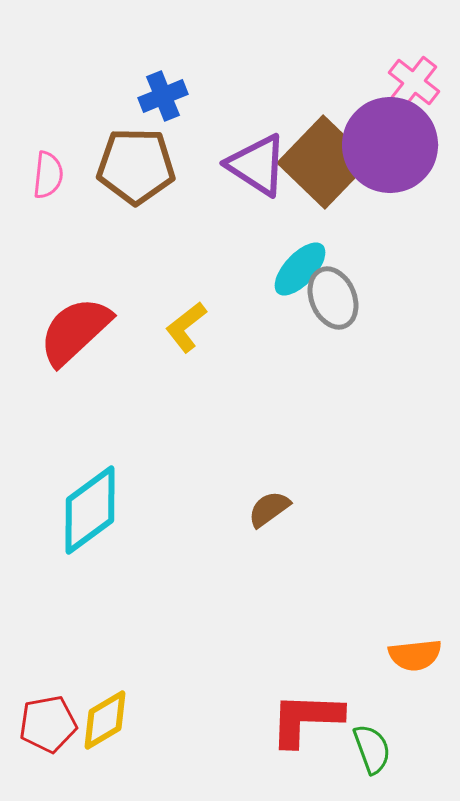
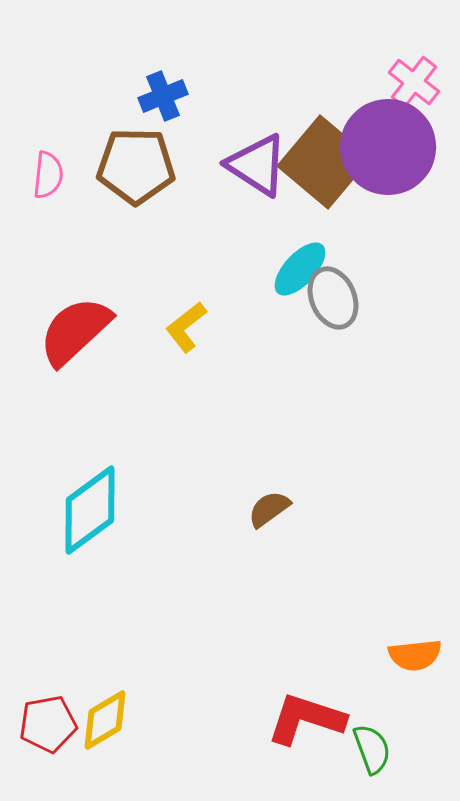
purple circle: moved 2 px left, 2 px down
brown square: rotated 4 degrees counterclockwise
red L-shape: rotated 16 degrees clockwise
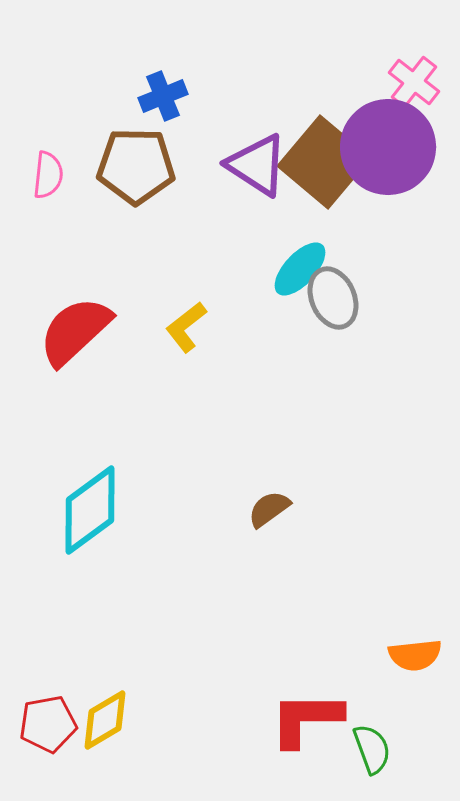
red L-shape: rotated 18 degrees counterclockwise
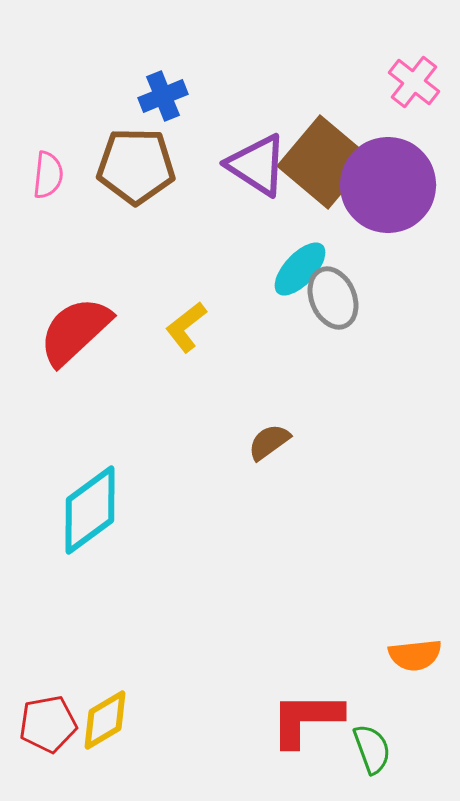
purple circle: moved 38 px down
brown semicircle: moved 67 px up
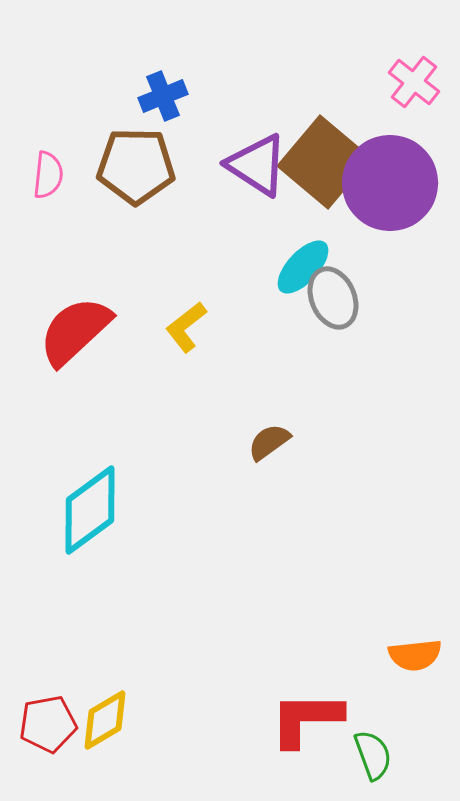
purple circle: moved 2 px right, 2 px up
cyan ellipse: moved 3 px right, 2 px up
green semicircle: moved 1 px right, 6 px down
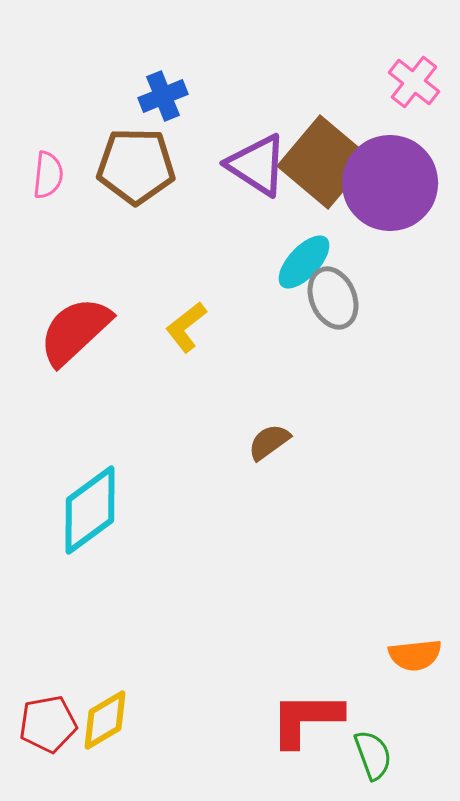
cyan ellipse: moved 1 px right, 5 px up
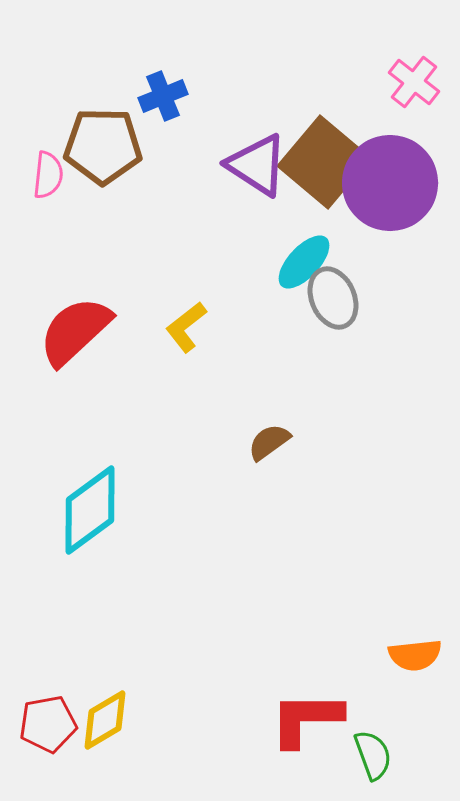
brown pentagon: moved 33 px left, 20 px up
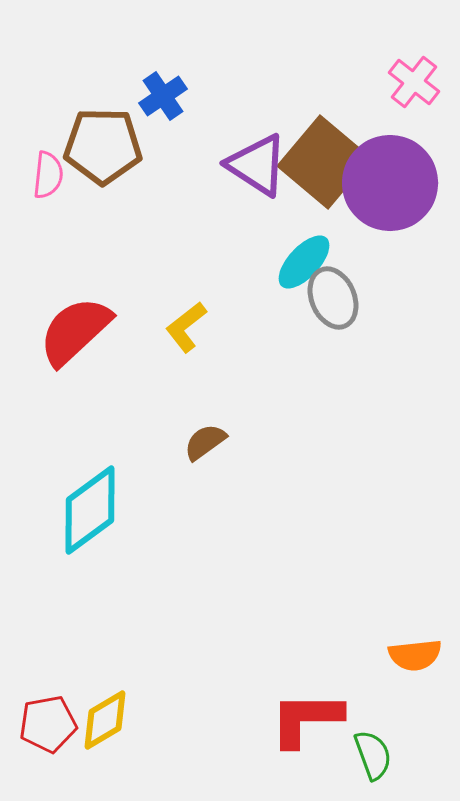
blue cross: rotated 12 degrees counterclockwise
brown semicircle: moved 64 px left
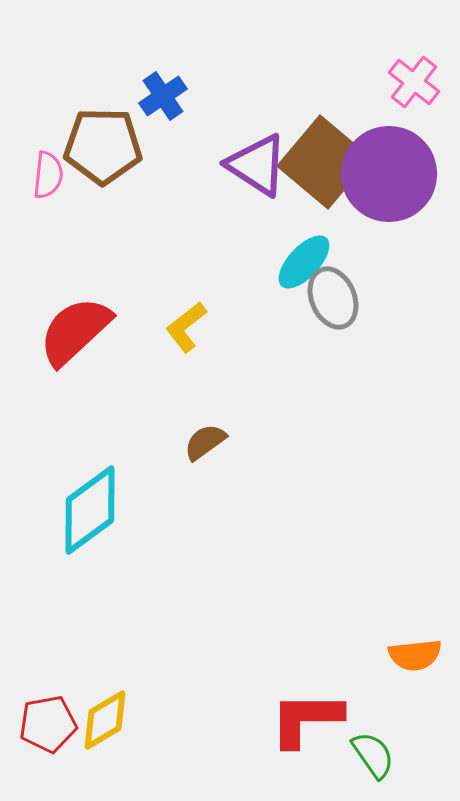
purple circle: moved 1 px left, 9 px up
green semicircle: rotated 15 degrees counterclockwise
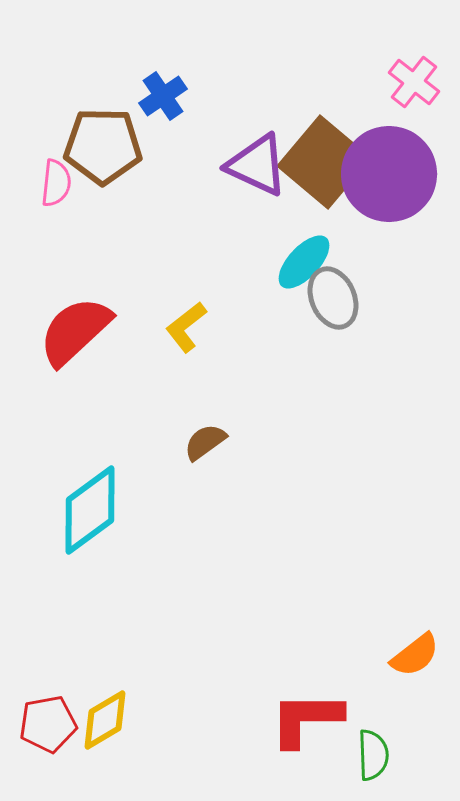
purple triangle: rotated 8 degrees counterclockwise
pink semicircle: moved 8 px right, 8 px down
orange semicircle: rotated 32 degrees counterclockwise
green semicircle: rotated 33 degrees clockwise
